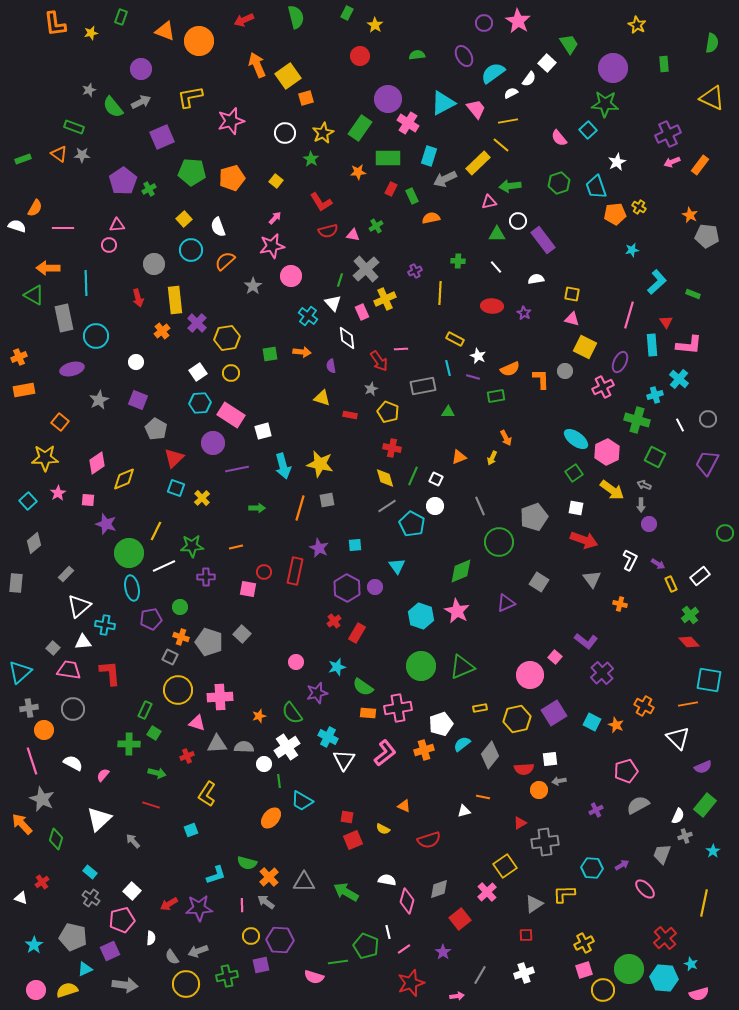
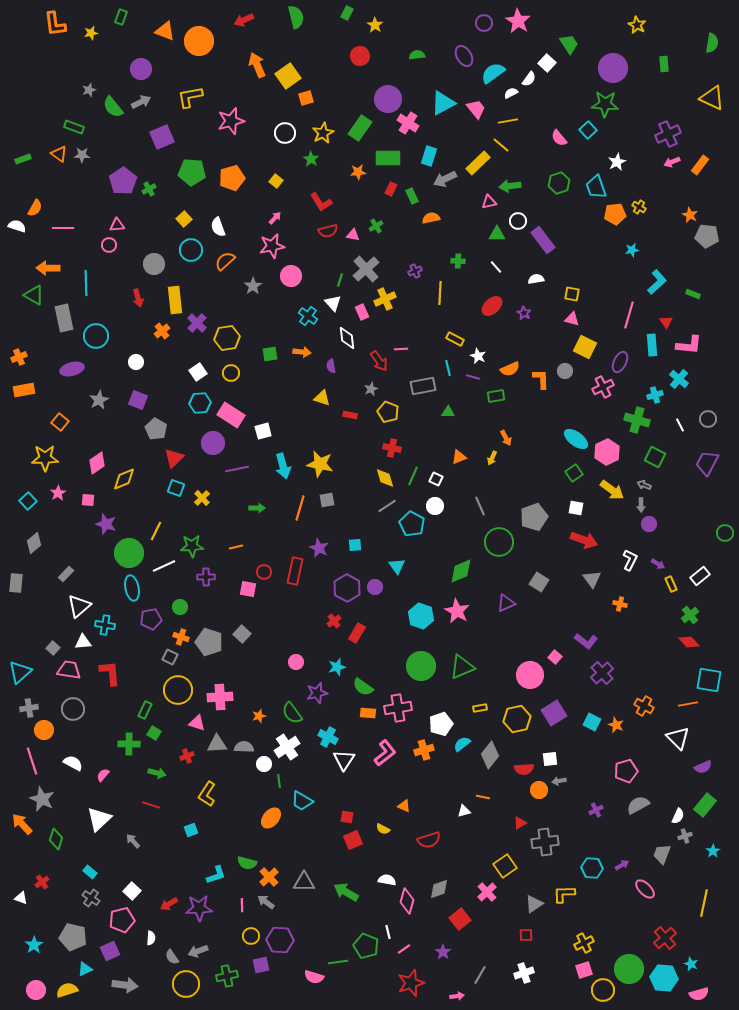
red ellipse at (492, 306): rotated 45 degrees counterclockwise
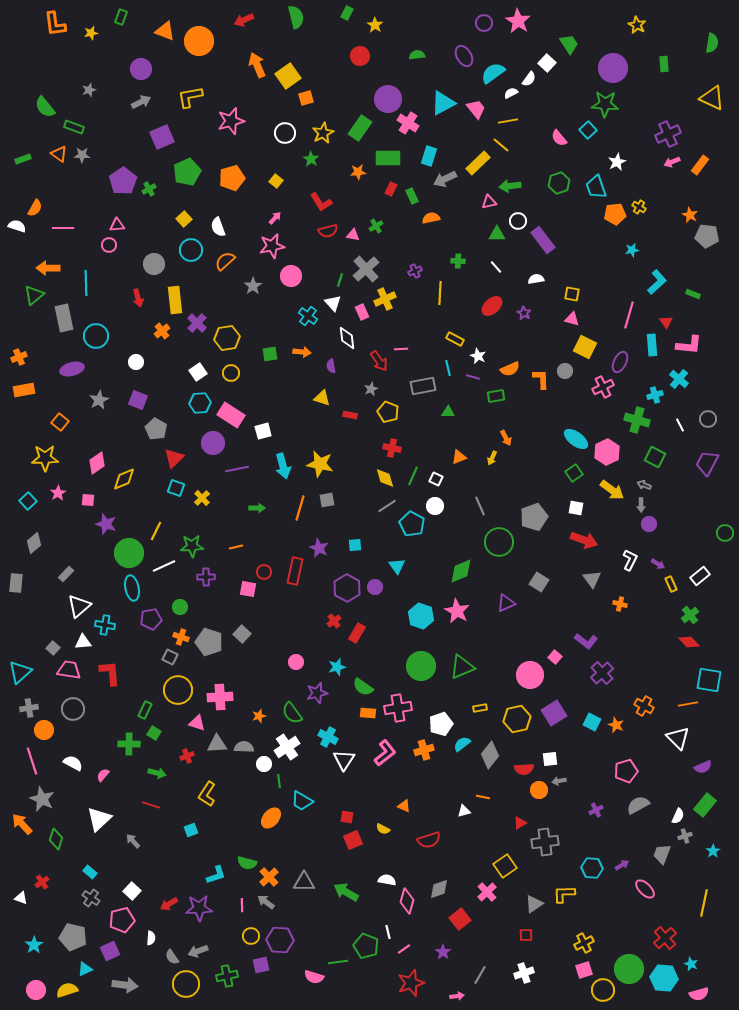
green semicircle at (113, 107): moved 68 px left
green pentagon at (192, 172): moved 5 px left; rotated 28 degrees counterclockwise
green triangle at (34, 295): rotated 50 degrees clockwise
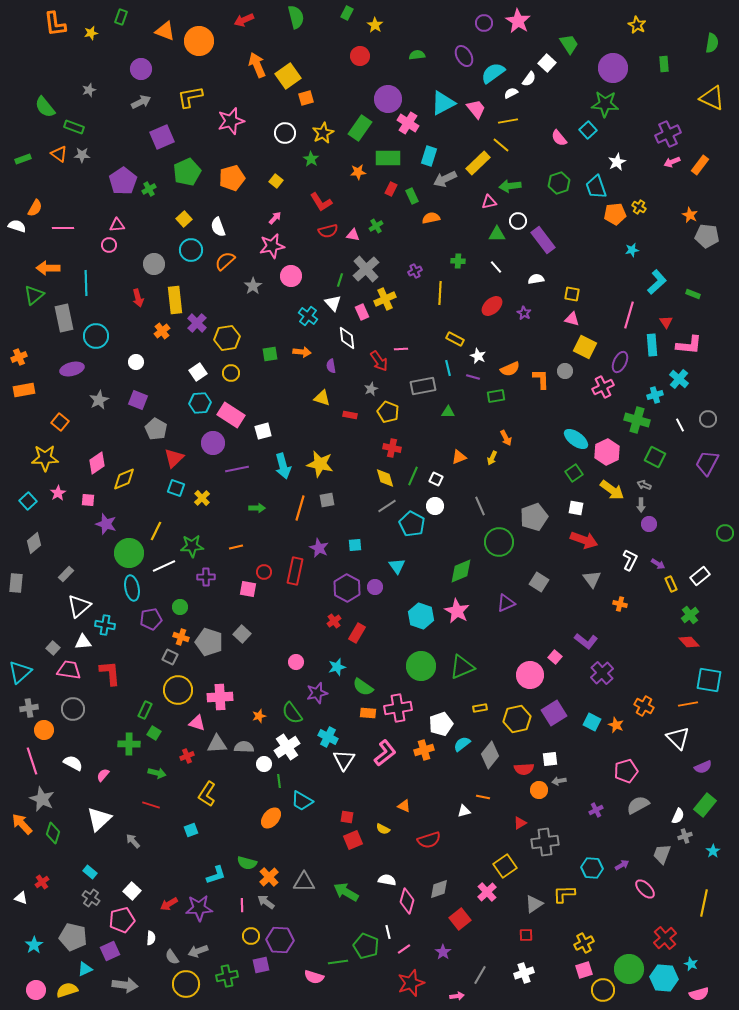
green diamond at (56, 839): moved 3 px left, 6 px up
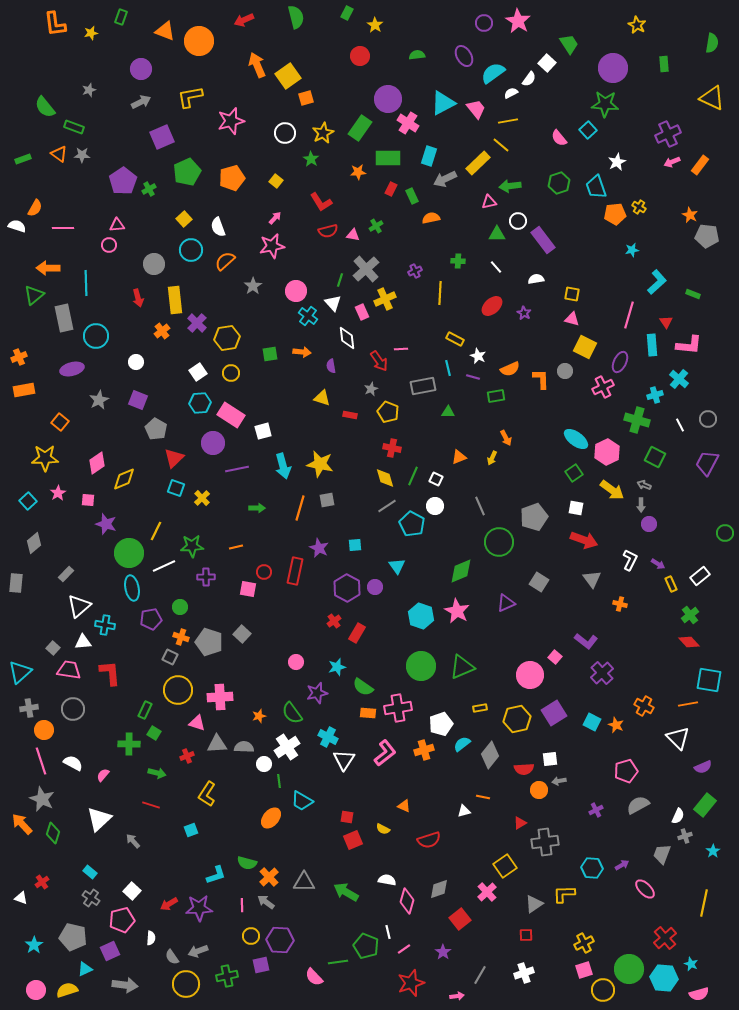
pink circle at (291, 276): moved 5 px right, 15 px down
pink line at (32, 761): moved 9 px right
pink semicircle at (314, 977): rotated 30 degrees clockwise
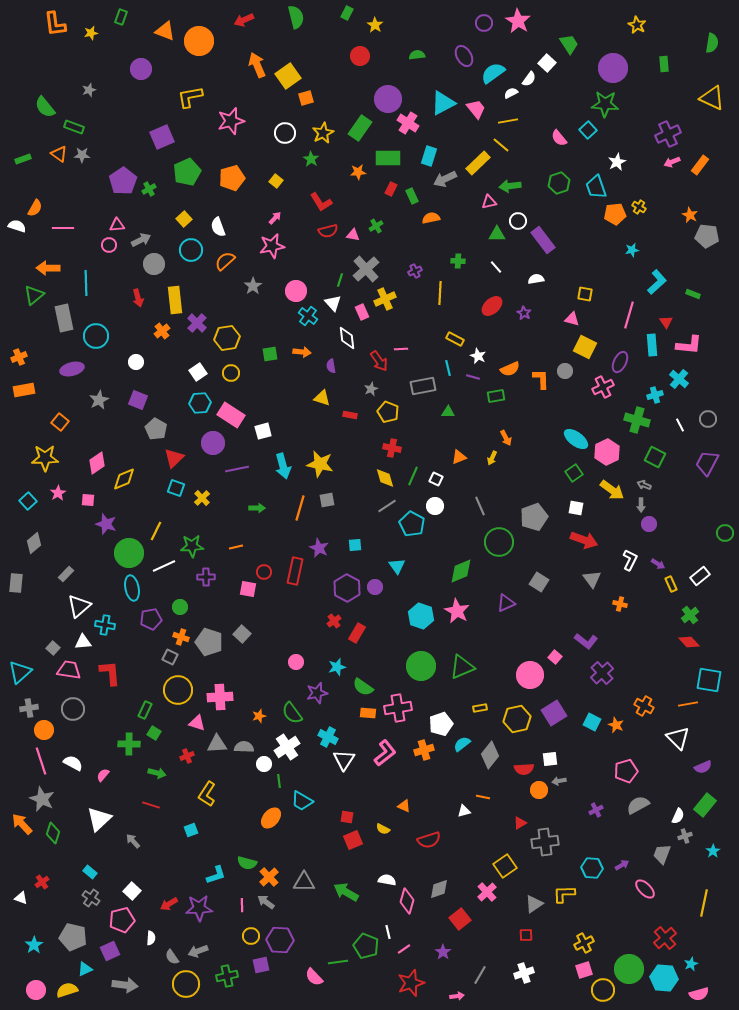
gray arrow at (141, 102): moved 138 px down
yellow square at (572, 294): moved 13 px right
cyan star at (691, 964): rotated 24 degrees clockwise
